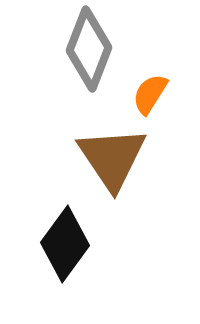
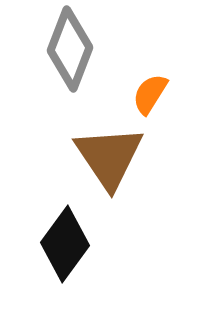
gray diamond: moved 19 px left
brown triangle: moved 3 px left, 1 px up
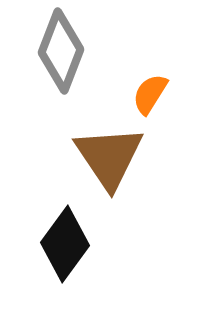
gray diamond: moved 9 px left, 2 px down
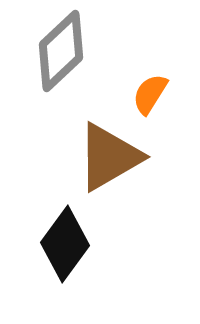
gray diamond: rotated 26 degrees clockwise
brown triangle: rotated 34 degrees clockwise
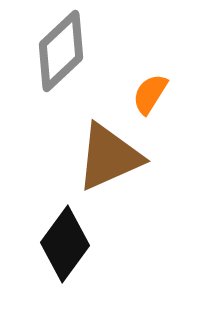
brown triangle: rotated 6 degrees clockwise
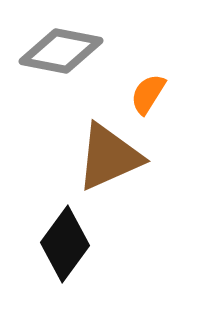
gray diamond: rotated 54 degrees clockwise
orange semicircle: moved 2 px left
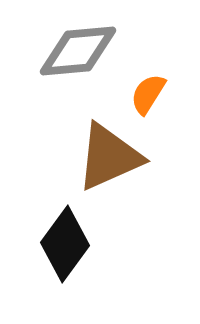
gray diamond: moved 17 px right; rotated 16 degrees counterclockwise
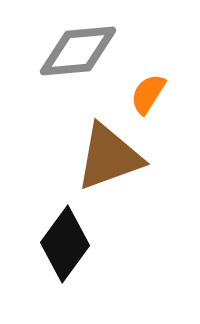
brown triangle: rotated 4 degrees clockwise
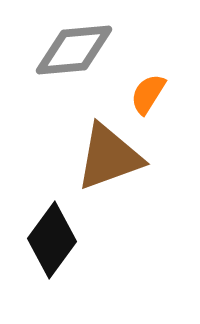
gray diamond: moved 4 px left, 1 px up
black diamond: moved 13 px left, 4 px up
